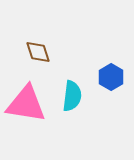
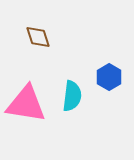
brown diamond: moved 15 px up
blue hexagon: moved 2 px left
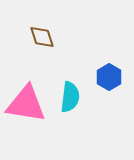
brown diamond: moved 4 px right
cyan semicircle: moved 2 px left, 1 px down
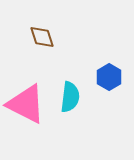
pink triangle: rotated 18 degrees clockwise
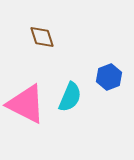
blue hexagon: rotated 10 degrees clockwise
cyan semicircle: rotated 16 degrees clockwise
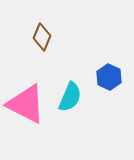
brown diamond: rotated 40 degrees clockwise
blue hexagon: rotated 15 degrees counterclockwise
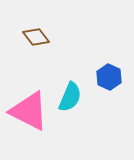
brown diamond: moved 6 px left; rotated 60 degrees counterclockwise
pink triangle: moved 3 px right, 7 px down
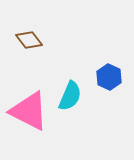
brown diamond: moved 7 px left, 3 px down
cyan semicircle: moved 1 px up
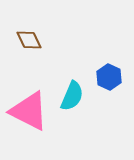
brown diamond: rotated 12 degrees clockwise
cyan semicircle: moved 2 px right
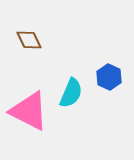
cyan semicircle: moved 1 px left, 3 px up
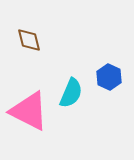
brown diamond: rotated 12 degrees clockwise
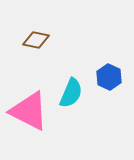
brown diamond: moved 7 px right; rotated 64 degrees counterclockwise
